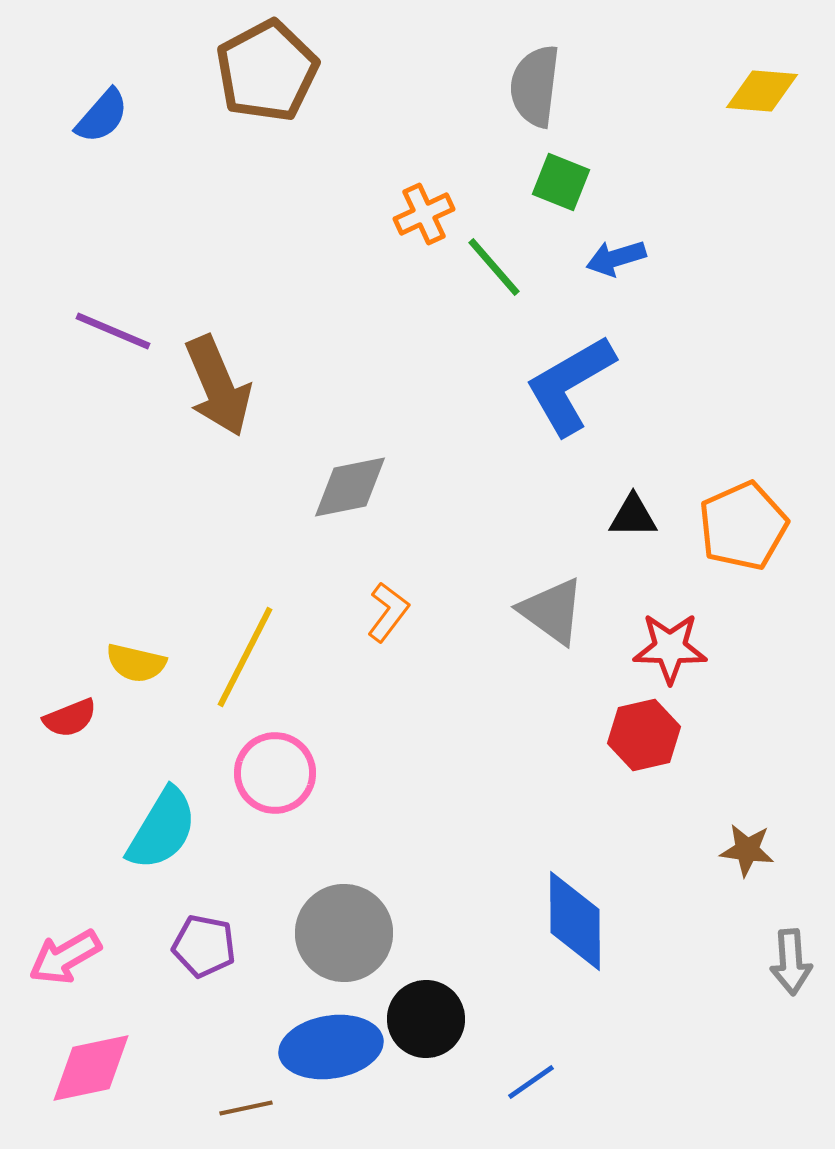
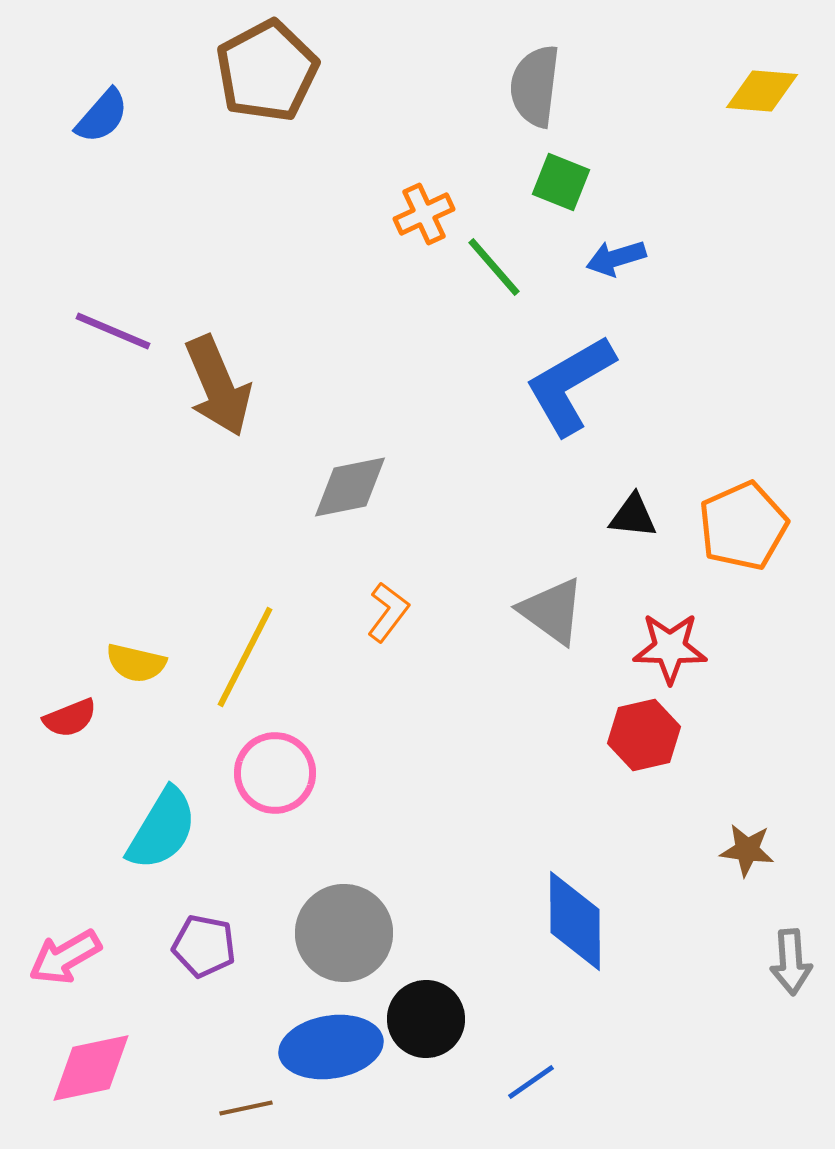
black triangle: rotated 6 degrees clockwise
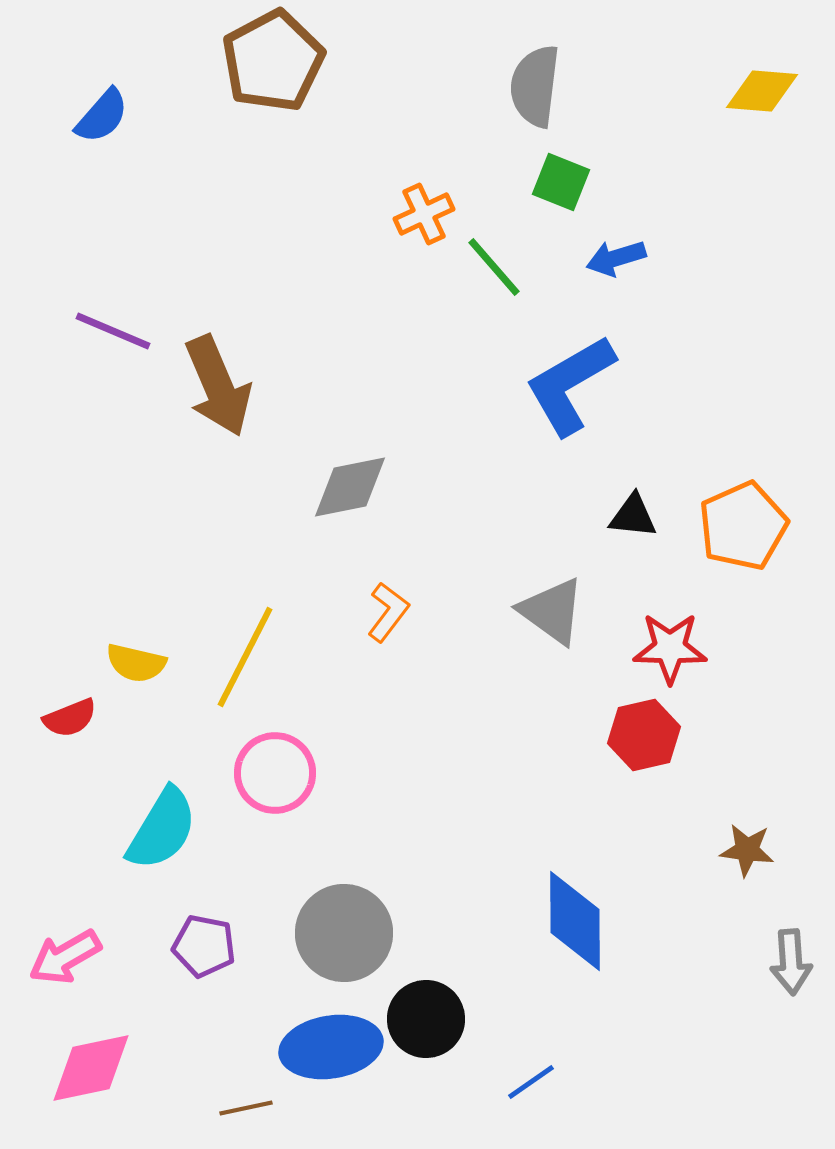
brown pentagon: moved 6 px right, 10 px up
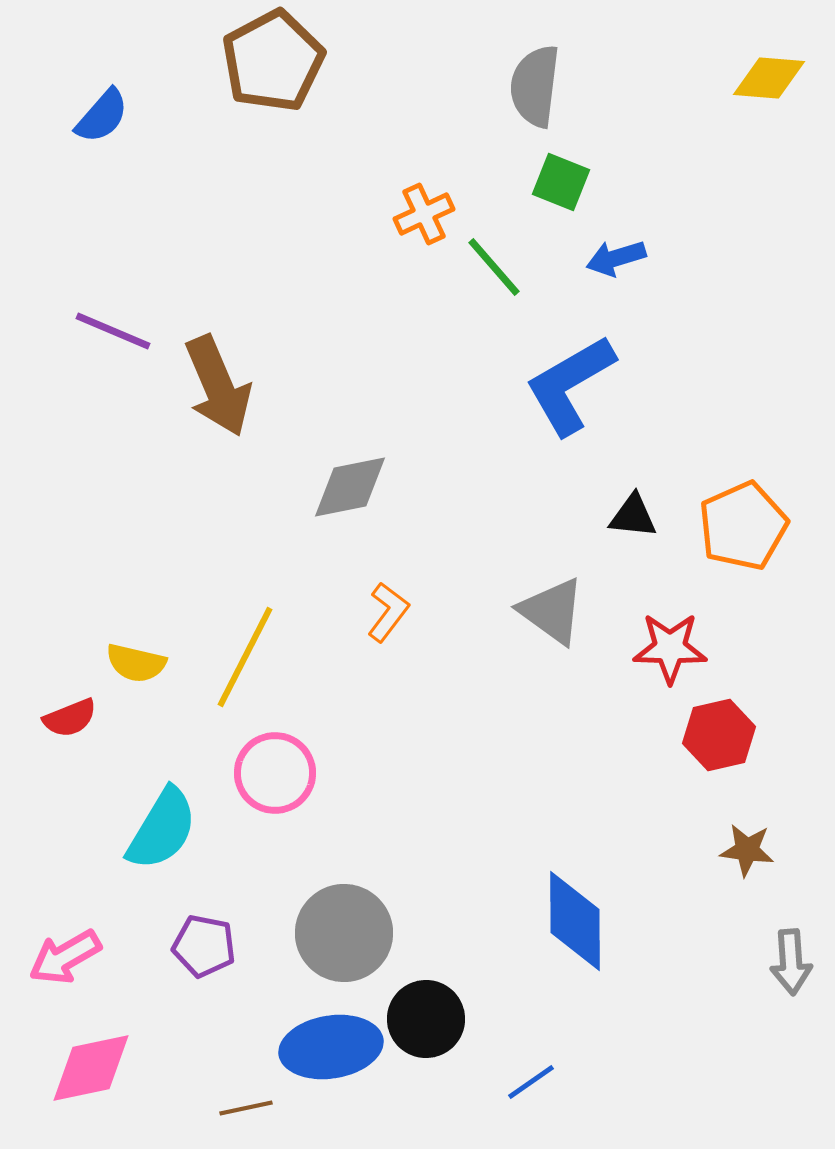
yellow diamond: moved 7 px right, 13 px up
red hexagon: moved 75 px right
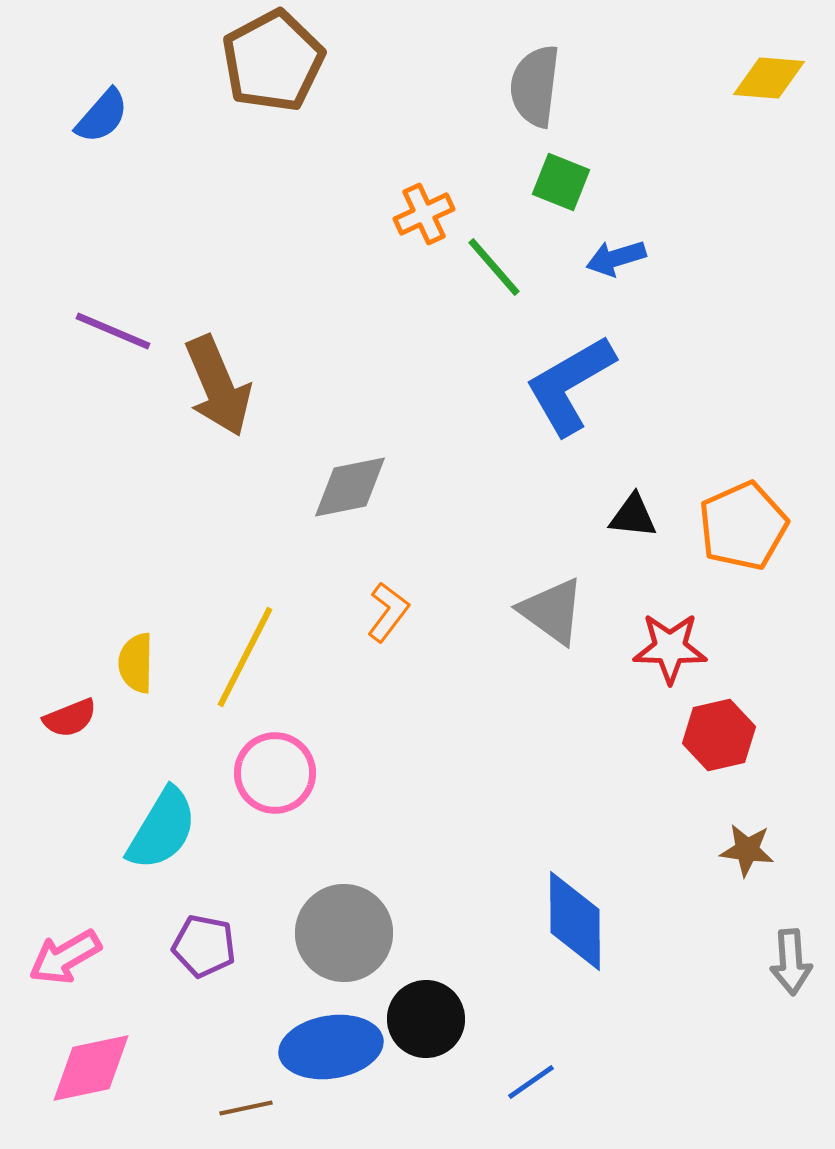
yellow semicircle: rotated 78 degrees clockwise
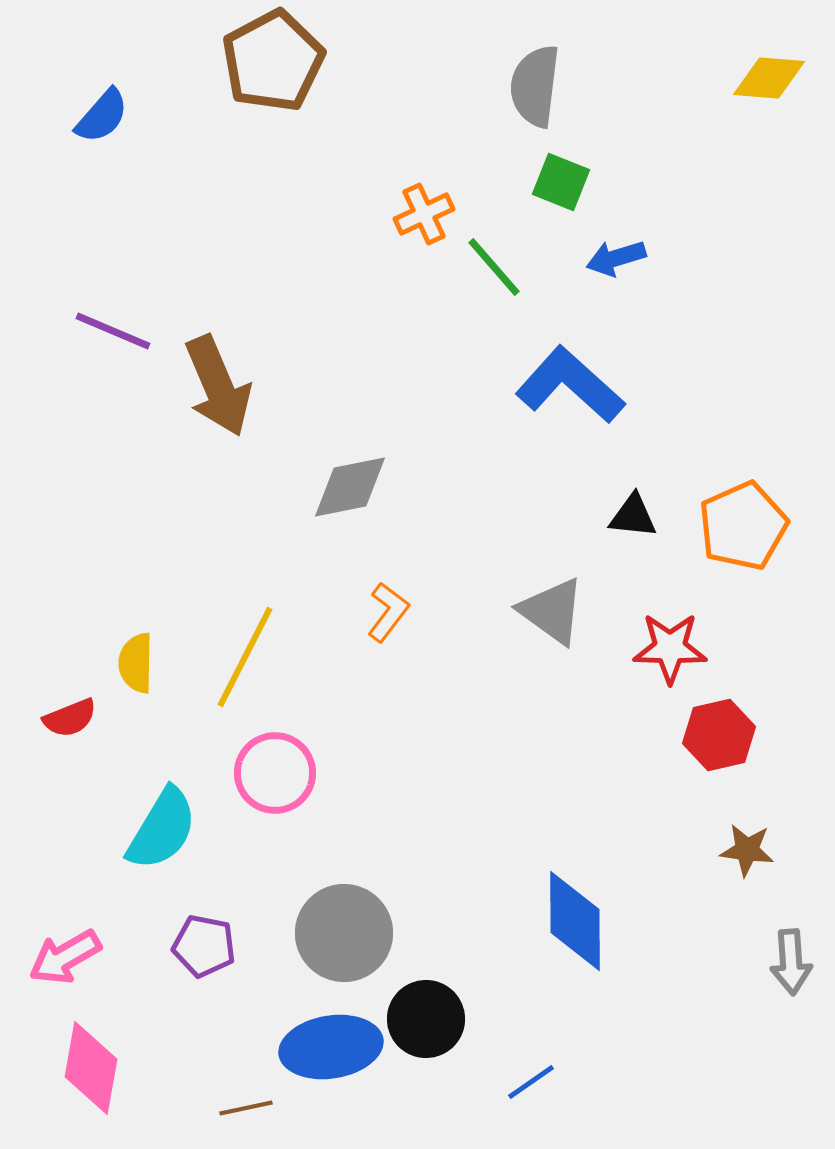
blue L-shape: rotated 72 degrees clockwise
pink diamond: rotated 68 degrees counterclockwise
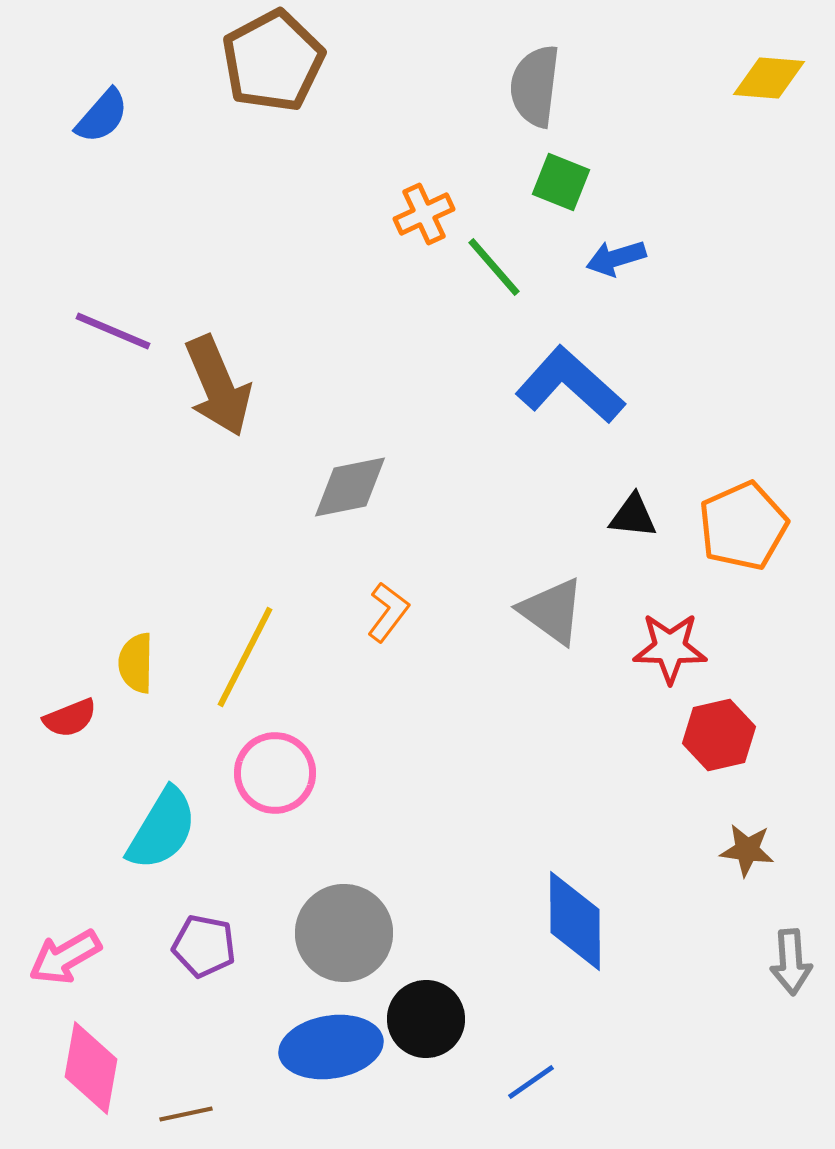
brown line: moved 60 px left, 6 px down
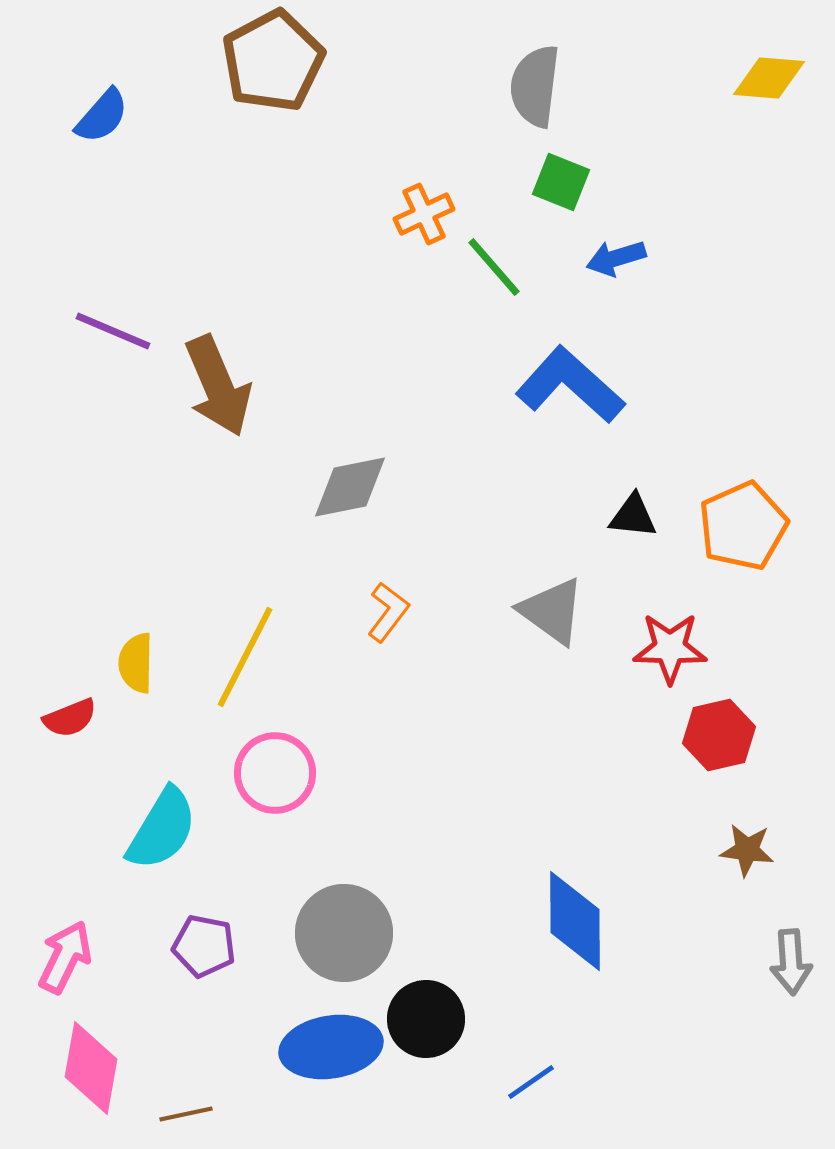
pink arrow: rotated 146 degrees clockwise
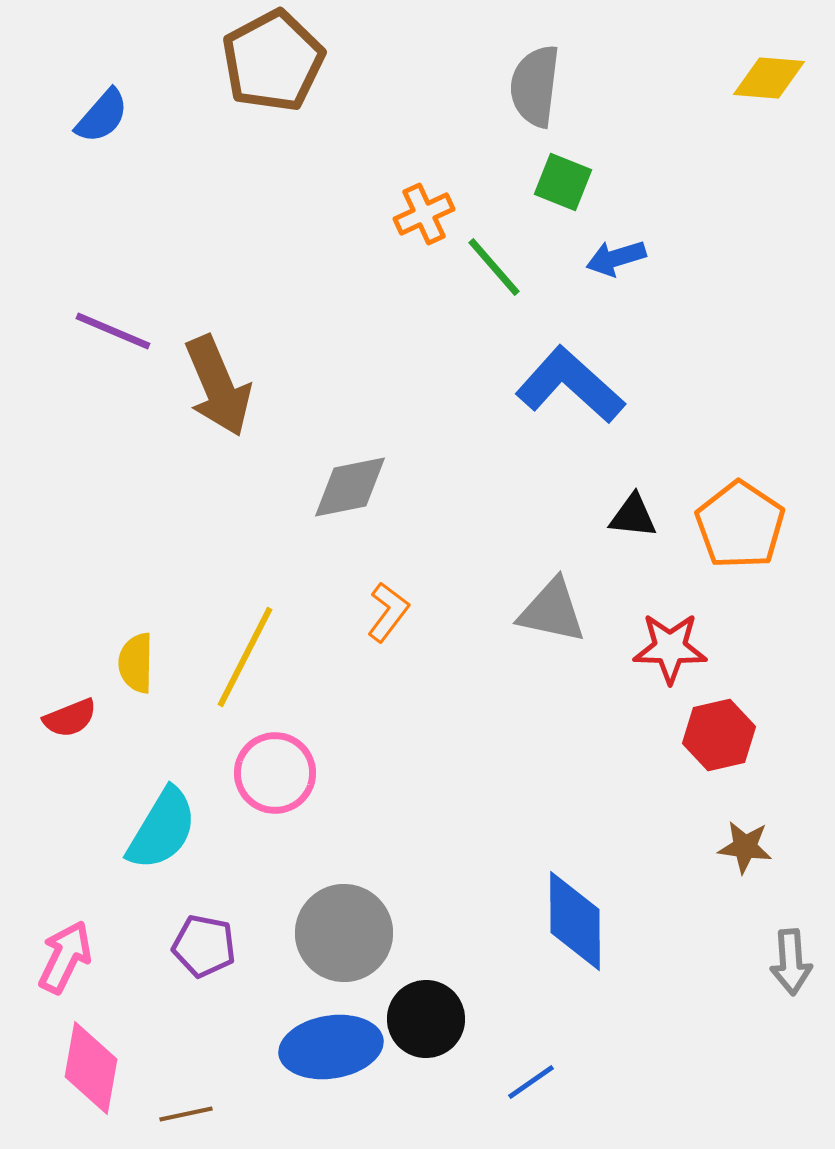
green square: moved 2 px right
orange pentagon: moved 3 px left, 1 px up; rotated 14 degrees counterclockwise
gray triangle: rotated 24 degrees counterclockwise
brown star: moved 2 px left, 3 px up
